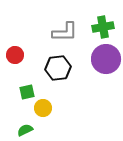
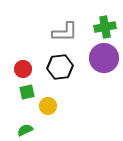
green cross: moved 2 px right
red circle: moved 8 px right, 14 px down
purple circle: moved 2 px left, 1 px up
black hexagon: moved 2 px right, 1 px up
yellow circle: moved 5 px right, 2 px up
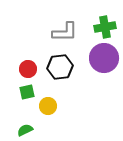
red circle: moved 5 px right
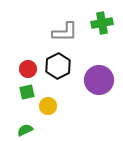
green cross: moved 3 px left, 4 px up
purple circle: moved 5 px left, 22 px down
black hexagon: moved 2 px left, 1 px up; rotated 20 degrees counterclockwise
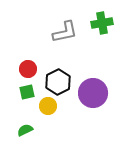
gray L-shape: rotated 12 degrees counterclockwise
black hexagon: moved 16 px down
purple circle: moved 6 px left, 13 px down
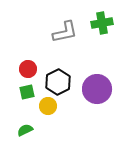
purple circle: moved 4 px right, 4 px up
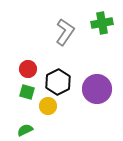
gray L-shape: rotated 44 degrees counterclockwise
green square: rotated 28 degrees clockwise
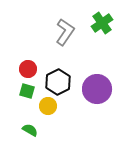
green cross: rotated 25 degrees counterclockwise
green square: moved 1 px up
green semicircle: moved 5 px right; rotated 56 degrees clockwise
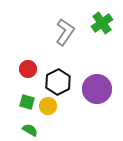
green square: moved 11 px down
